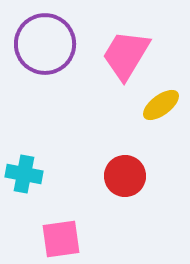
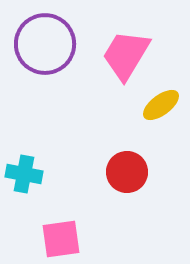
red circle: moved 2 px right, 4 px up
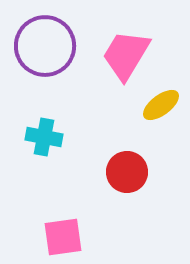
purple circle: moved 2 px down
cyan cross: moved 20 px right, 37 px up
pink square: moved 2 px right, 2 px up
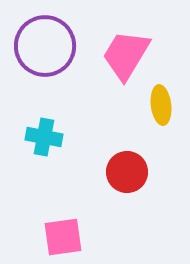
yellow ellipse: rotated 60 degrees counterclockwise
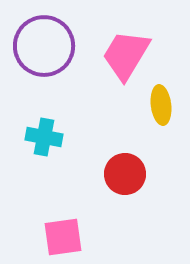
purple circle: moved 1 px left
red circle: moved 2 px left, 2 px down
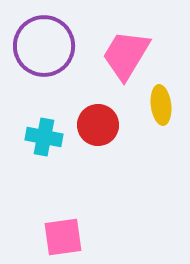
red circle: moved 27 px left, 49 px up
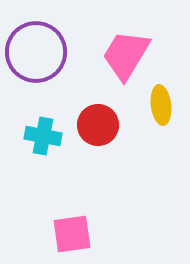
purple circle: moved 8 px left, 6 px down
cyan cross: moved 1 px left, 1 px up
pink square: moved 9 px right, 3 px up
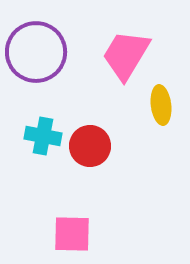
red circle: moved 8 px left, 21 px down
pink square: rotated 9 degrees clockwise
